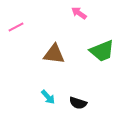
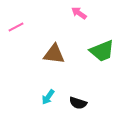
cyan arrow: rotated 77 degrees clockwise
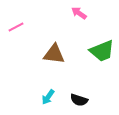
black semicircle: moved 1 px right, 3 px up
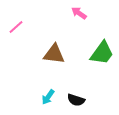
pink line: rotated 14 degrees counterclockwise
green trapezoid: moved 2 px down; rotated 32 degrees counterclockwise
black semicircle: moved 3 px left
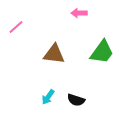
pink arrow: rotated 35 degrees counterclockwise
green trapezoid: moved 1 px up
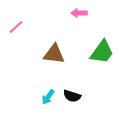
black semicircle: moved 4 px left, 4 px up
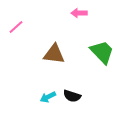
green trapezoid: rotated 80 degrees counterclockwise
cyan arrow: rotated 28 degrees clockwise
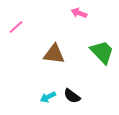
pink arrow: rotated 21 degrees clockwise
black semicircle: rotated 18 degrees clockwise
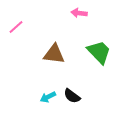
pink arrow: rotated 14 degrees counterclockwise
green trapezoid: moved 3 px left
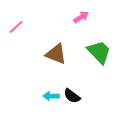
pink arrow: moved 2 px right, 4 px down; rotated 140 degrees clockwise
brown triangle: moved 2 px right; rotated 15 degrees clockwise
cyan arrow: moved 3 px right, 1 px up; rotated 28 degrees clockwise
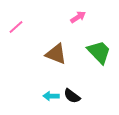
pink arrow: moved 3 px left
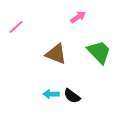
cyan arrow: moved 2 px up
